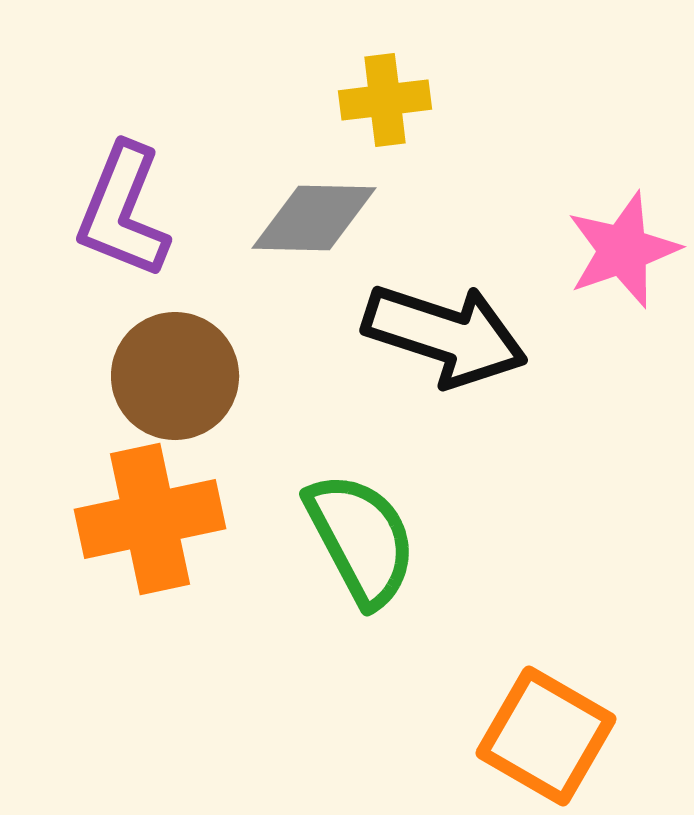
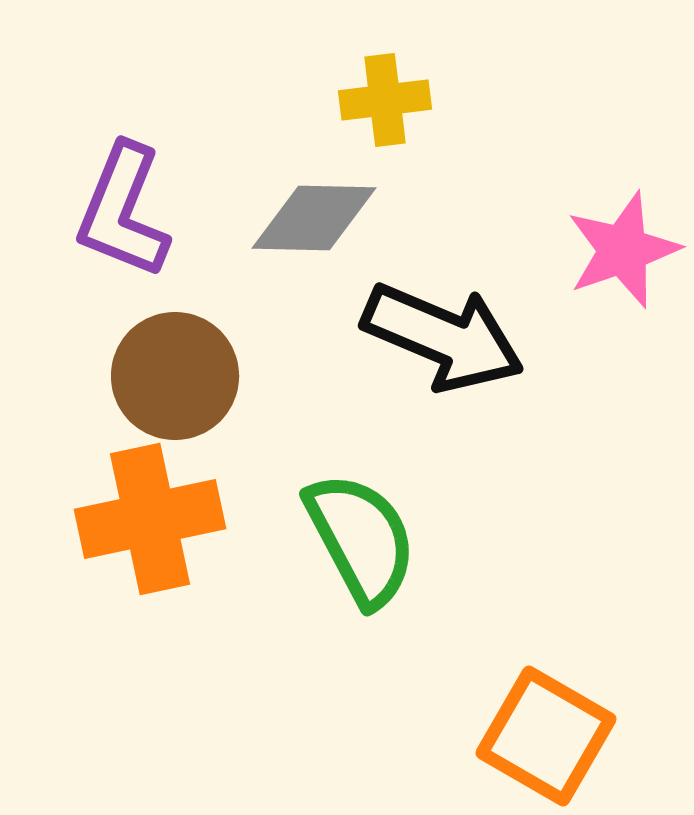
black arrow: moved 2 px left, 2 px down; rotated 5 degrees clockwise
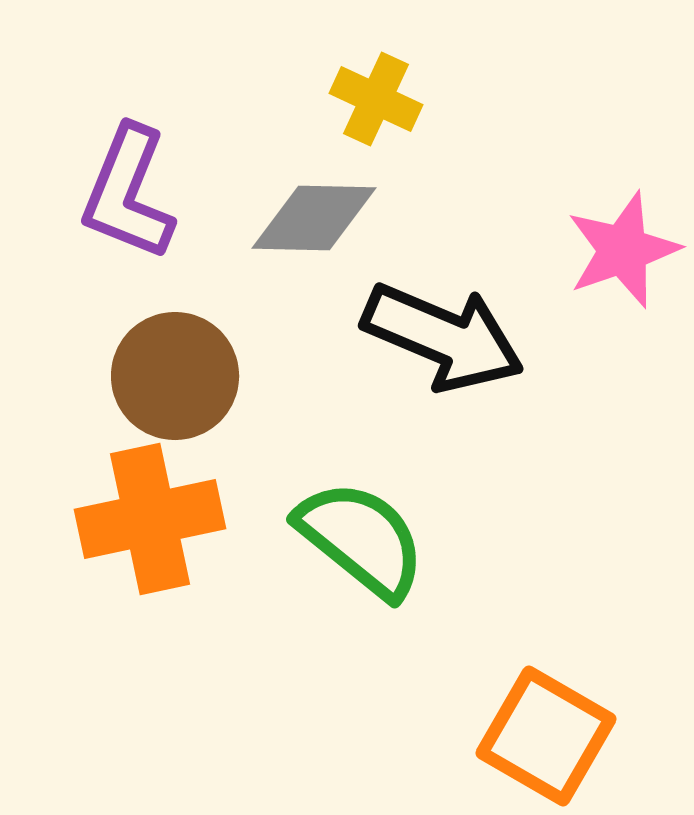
yellow cross: moved 9 px left, 1 px up; rotated 32 degrees clockwise
purple L-shape: moved 5 px right, 18 px up
green semicircle: rotated 23 degrees counterclockwise
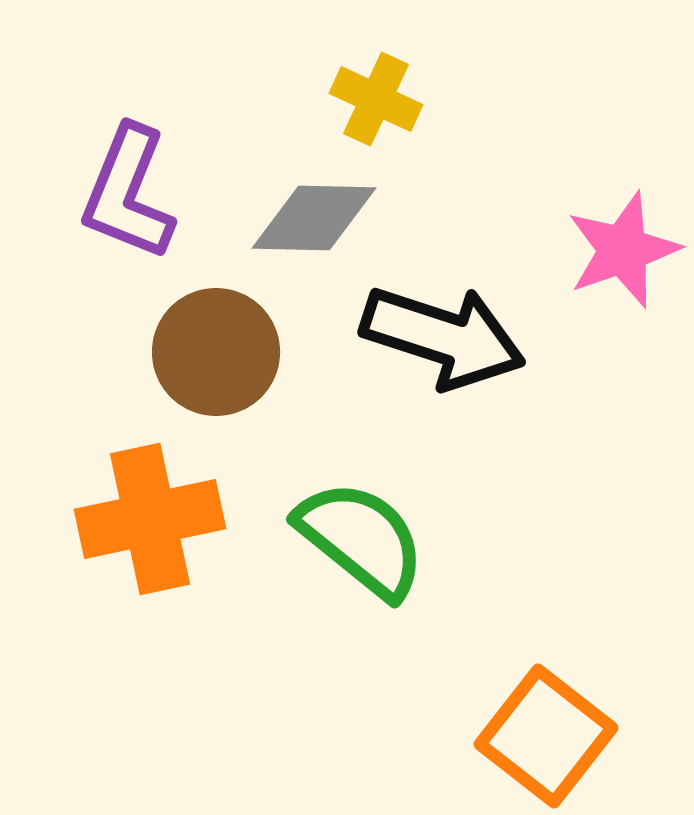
black arrow: rotated 5 degrees counterclockwise
brown circle: moved 41 px right, 24 px up
orange square: rotated 8 degrees clockwise
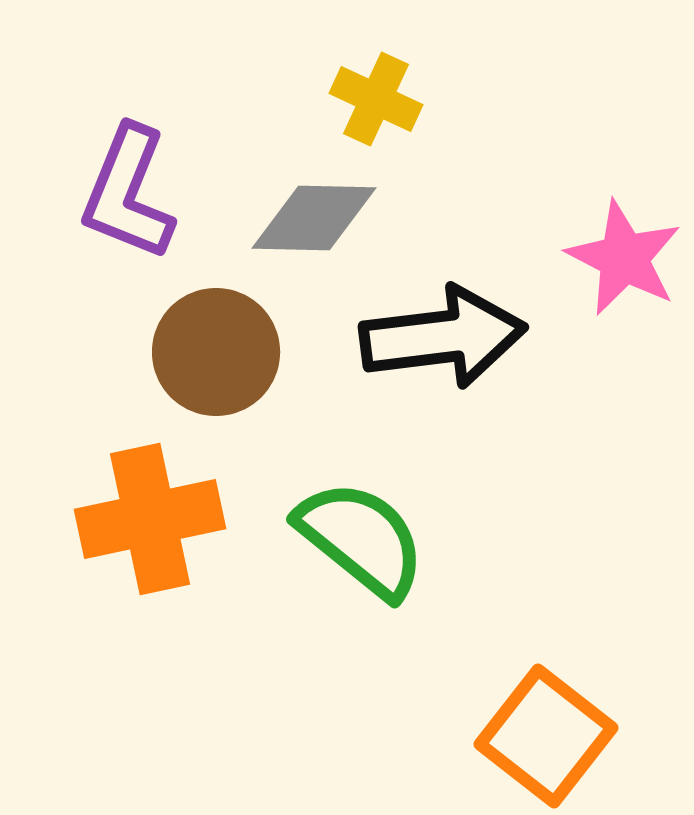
pink star: moved 1 px right, 8 px down; rotated 26 degrees counterclockwise
black arrow: rotated 25 degrees counterclockwise
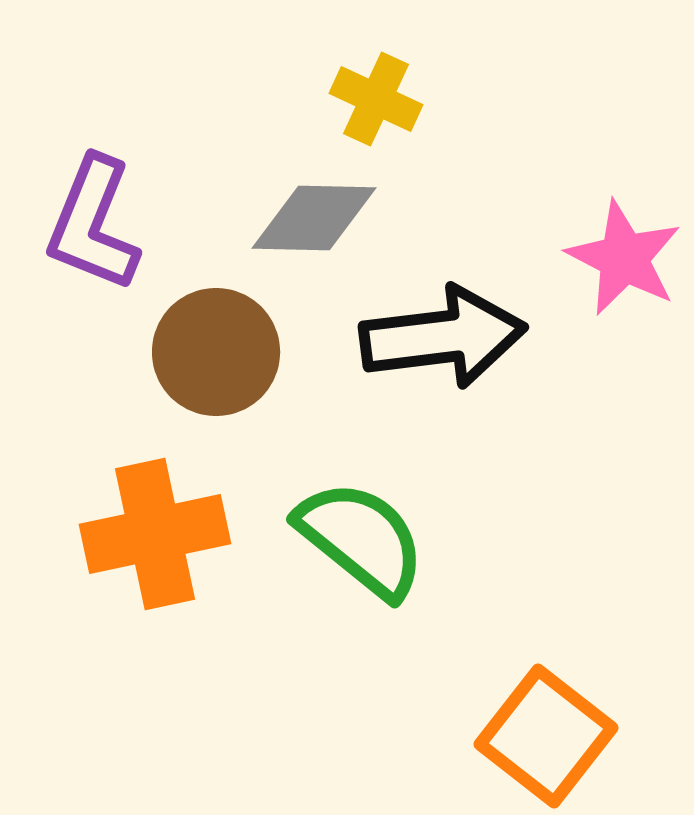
purple L-shape: moved 35 px left, 31 px down
orange cross: moved 5 px right, 15 px down
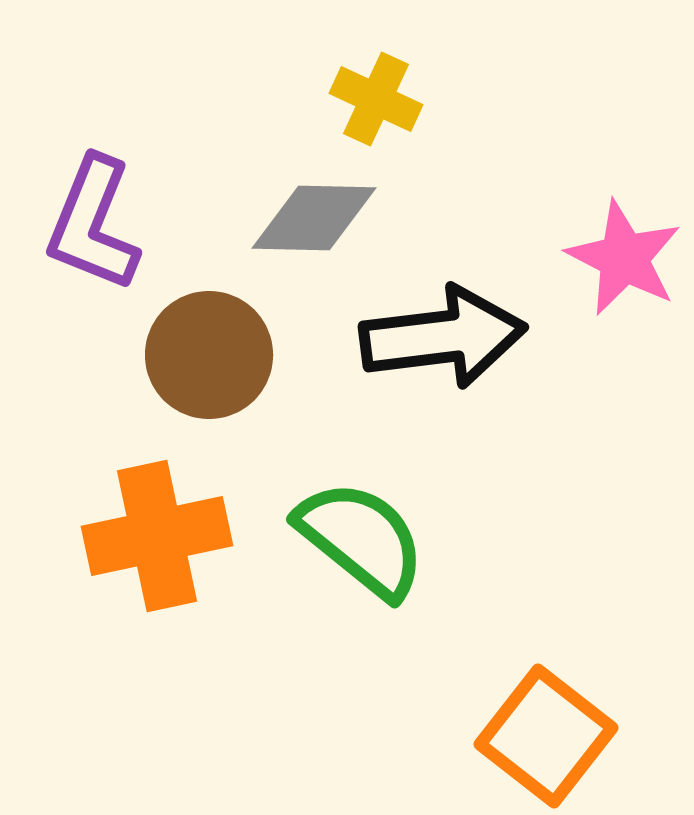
brown circle: moved 7 px left, 3 px down
orange cross: moved 2 px right, 2 px down
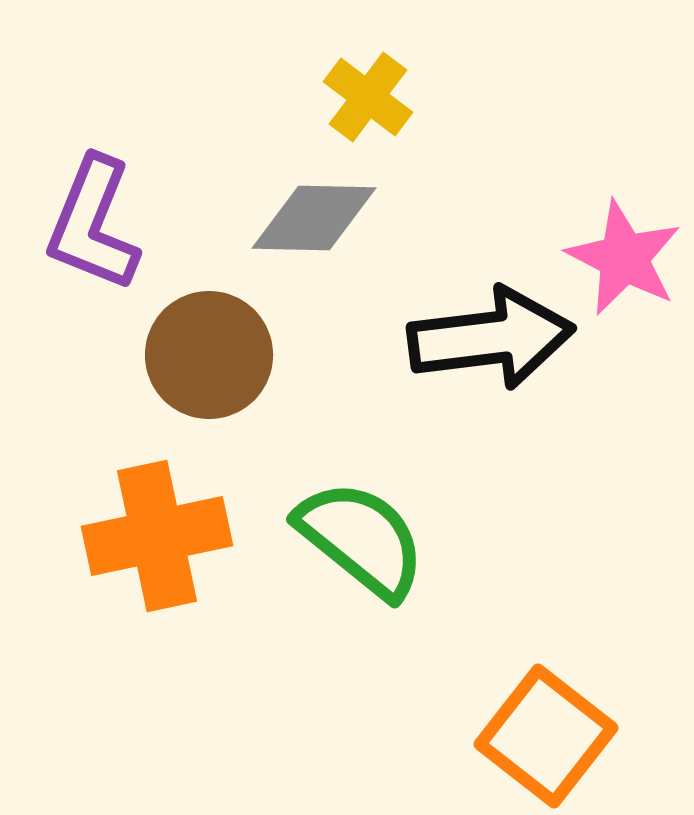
yellow cross: moved 8 px left, 2 px up; rotated 12 degrees clockwise
black arrow: moved 48 px right, 1 px down
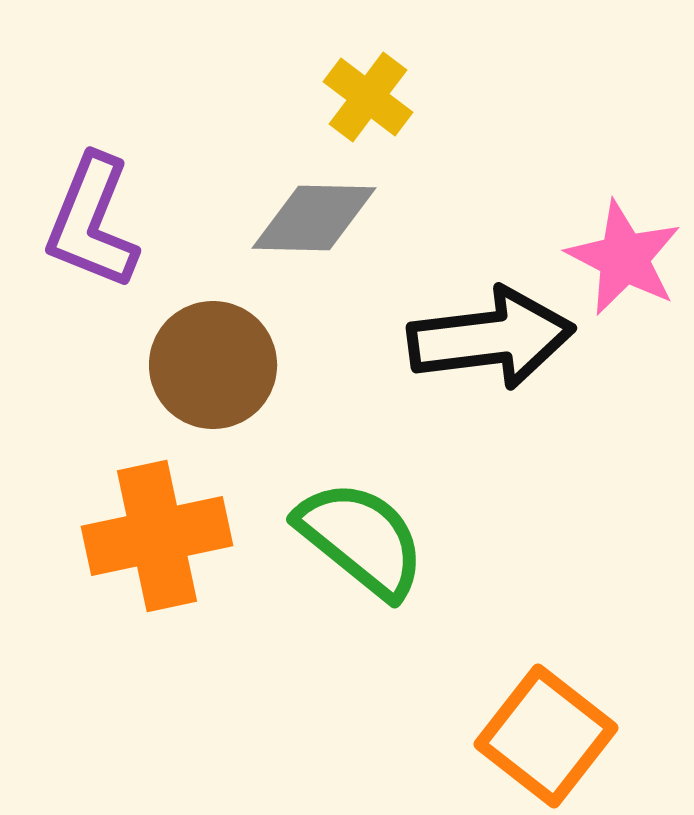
purple L-shape: moved 1 px left, 2 px up
brown circle: moved 4 px right, 10 px down
